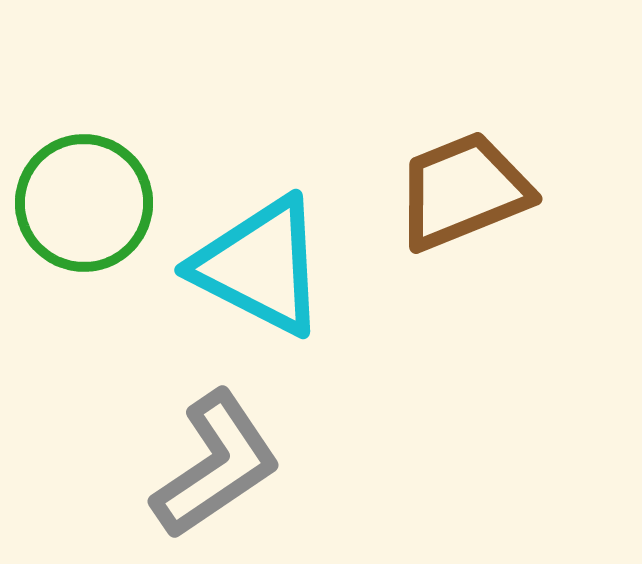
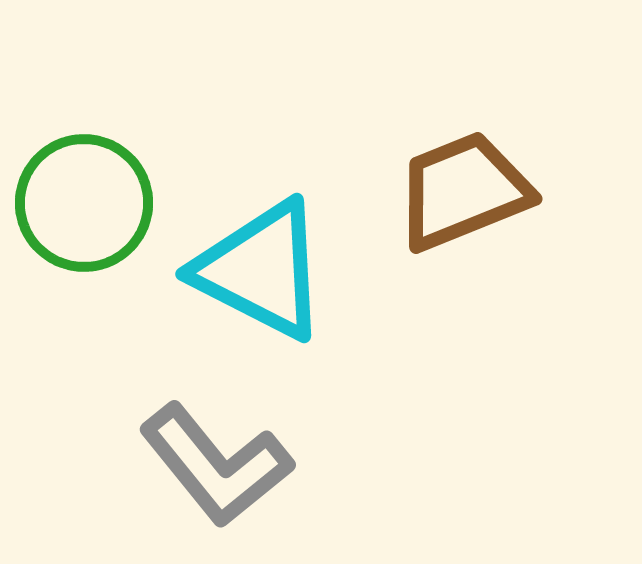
cyan triangle: moved 1 px right, 4 px down
gray L-shape: rotated 85 degrees clockwise
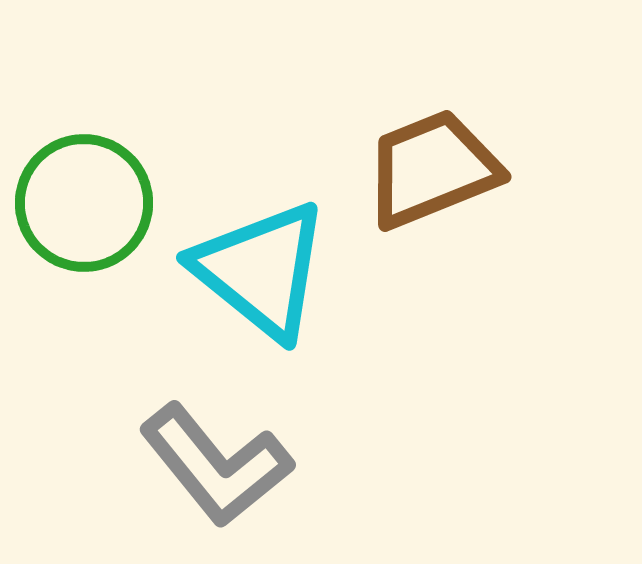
brown trapezoid: moved 31 px left, 22 px up
cyan triangle: rotated 12 degrees clockwise
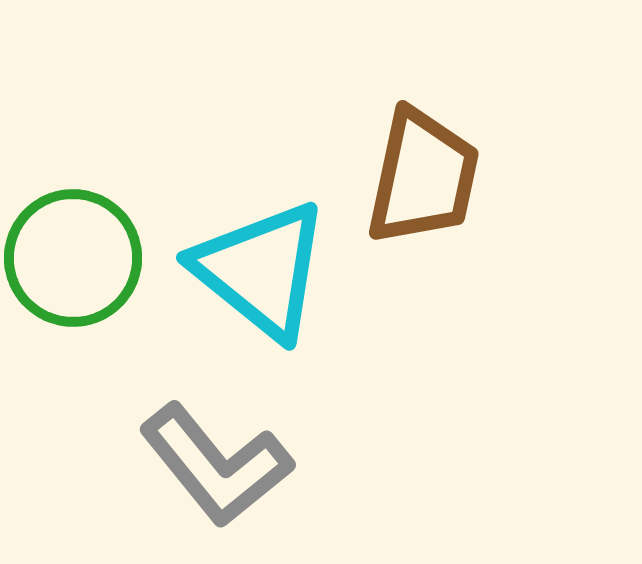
brown trapezoid: moved 9 px left, 8 px down; rotated 124 degrees clockwise
green circle: moved 11 px left, 55 px down
